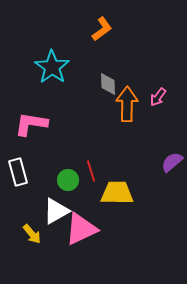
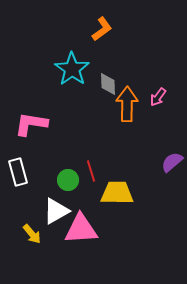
cyan star: moved 20 px right, 2 px down
pink triangle: rotated 21 degrees clockwise
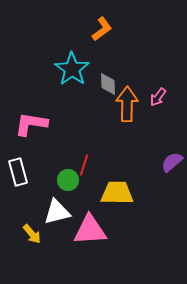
red line: moved 7 px left, 6 px up; rotated 35 degrees clockwise
white triangle: moved 1 px right, 1 px down; rotated 16 degrees clockwise
pink triangle: moved 9 px right, 1 px down
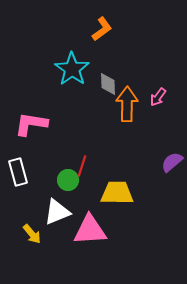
red line: moved 2 px left, 1 px down
white triangle: rotated 8 degrees counterclockwise
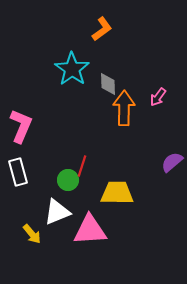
orange arrow: moved 3 px left, 4 px down
pink L-shape: moved 10 px left, 2 px down; rotated 104 degrees clockwise
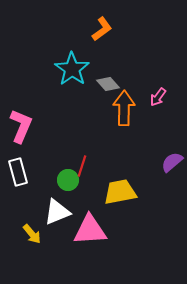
gray diamond: rotated 40 degrees counterclockwise
yellow trapezoid: moved 3 px right, 1 px up; rotated 12 degrees counterclockwise
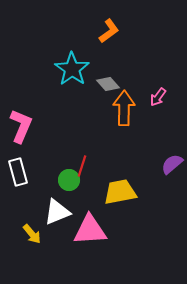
orange L-shape: moved 7 px right, 2 px down
purple semicircle: moved 2 px down
green circle: moved 1 px right
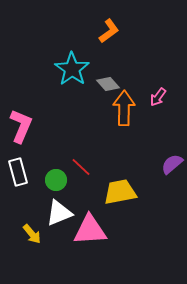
red line: moved 1 px left, 1 px down; rotated 65 degrees counterclockwise
green circle: moved 13 px left
white triangle: moved 2 px right, 1 px down
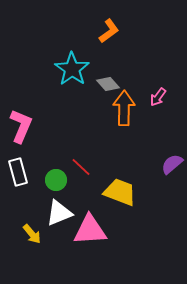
yellow trapezoid: rotated 32 degrees clockwise
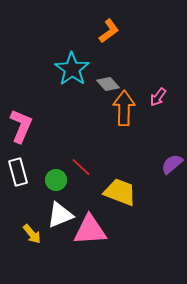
white triangle: moved 1 px right, 2 px down
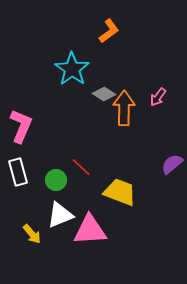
gray diamond: moved 4 px left, 10 px down; rotated 15 degrees counterclockwise
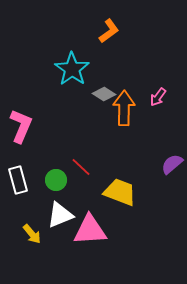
white rectangle: moved 8 px down
